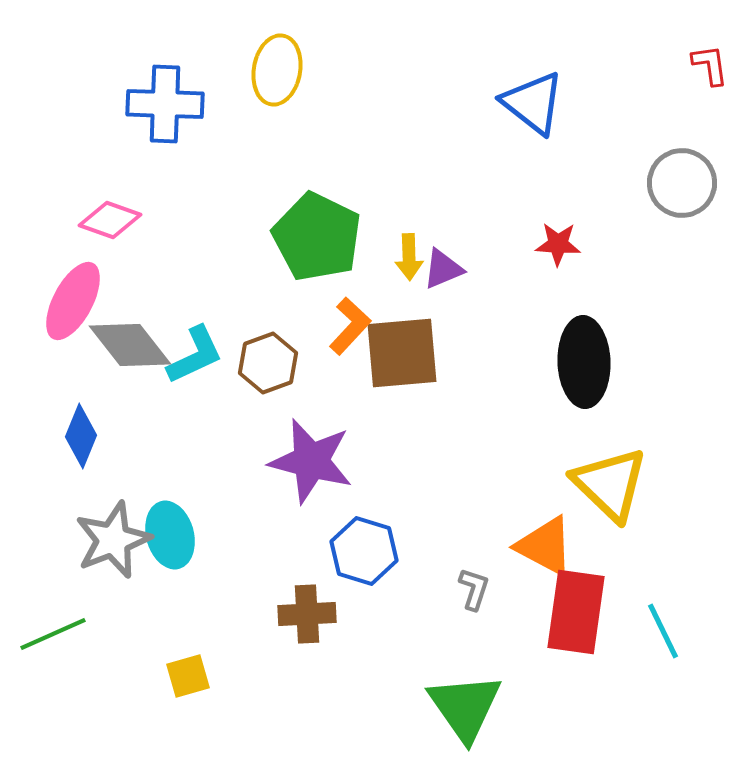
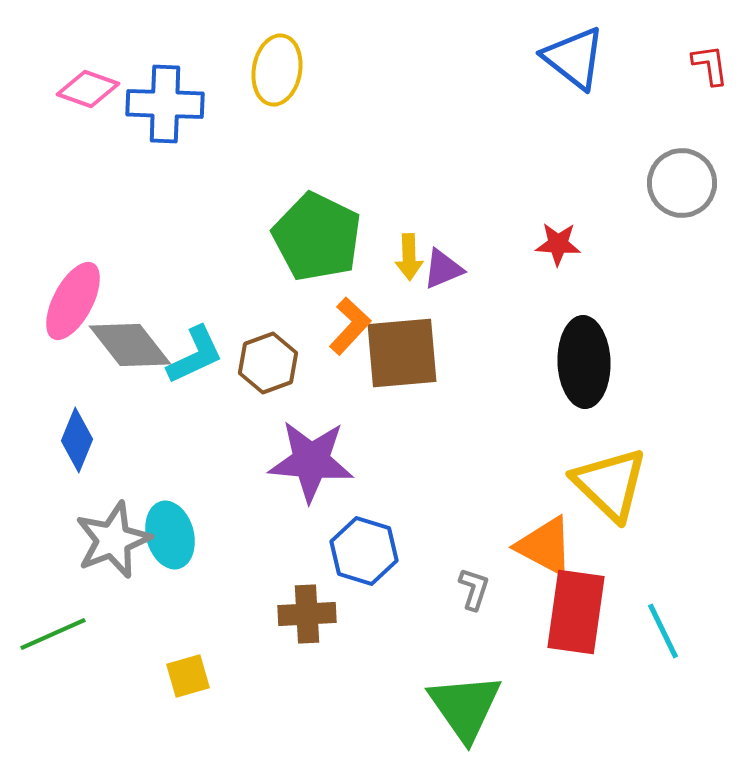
blue triangle: moved 41 px right, 45 px up
pink diamond: moved 22 px left, 131 px up
blue diamond: moved 4 px left, 4 px down
purple star: rotated 10 degrees counterclockwise
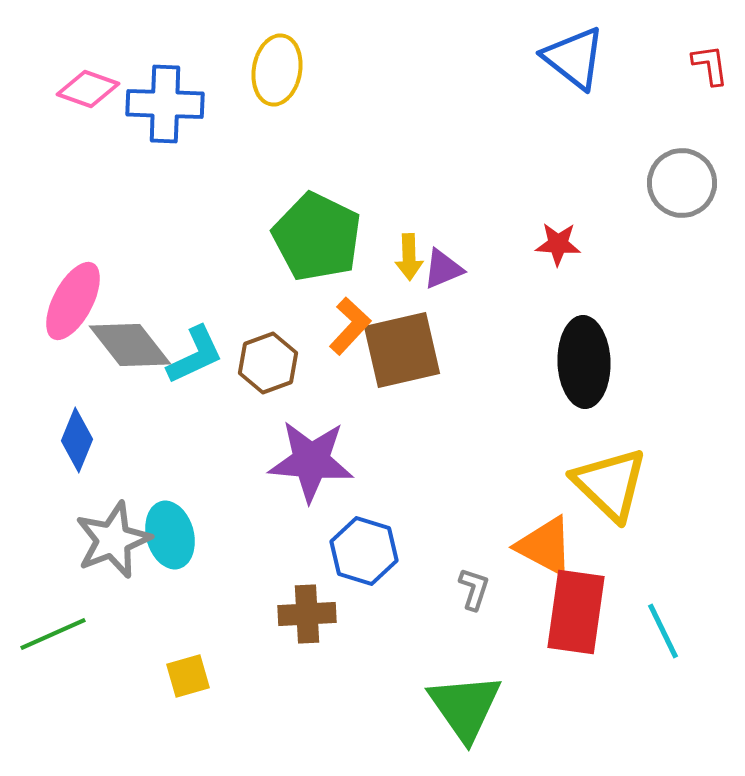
brown square: moved 3 px up; rotated 8 degrees counterclockwise
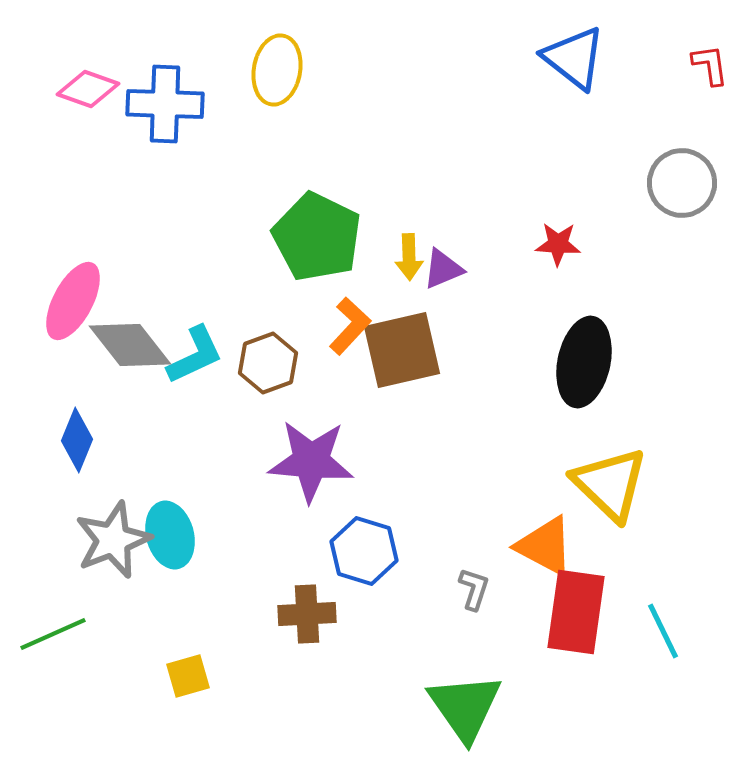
black ellipse: rotated 14 degrees clockwise
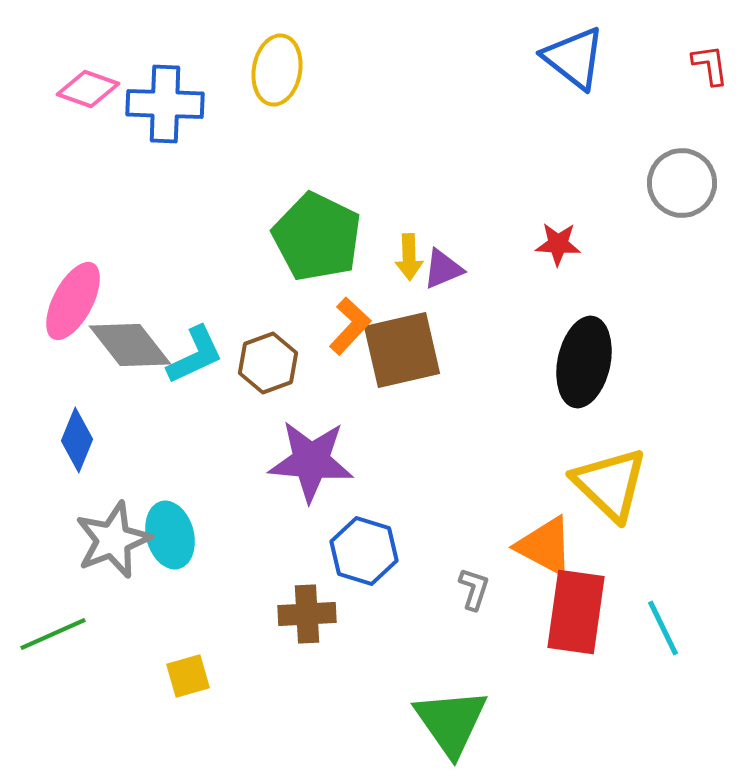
cyan line: moved 3 px up
green triangle: moved 14 px left, 15 px down
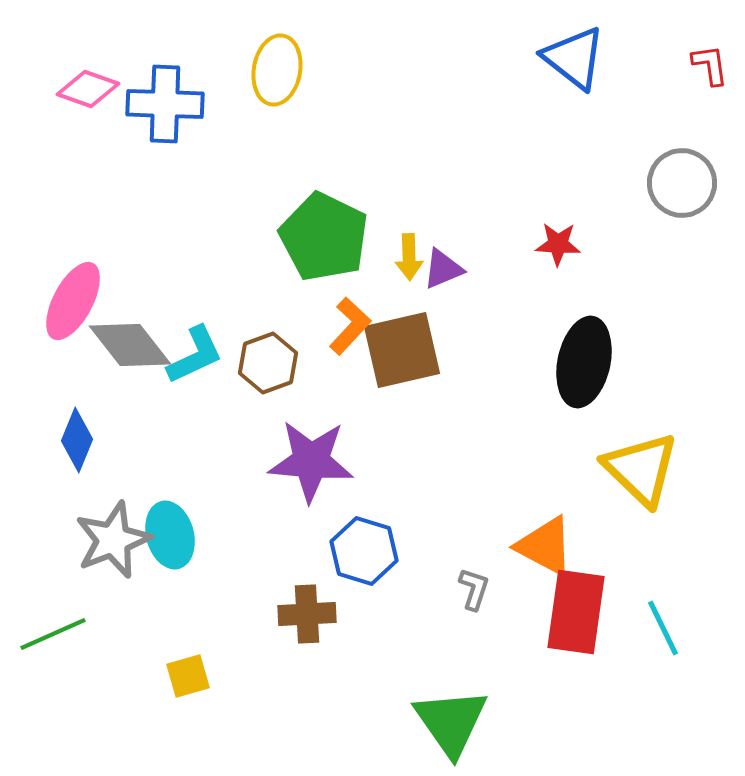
green pentagon: moved 7 px right
yellow triangle: moved 31 px right, 15 px up
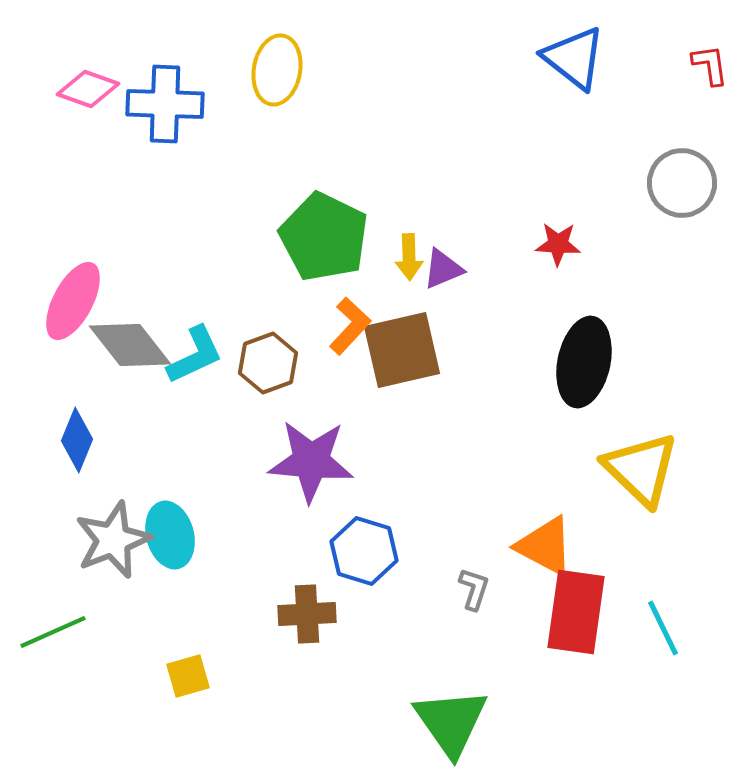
green line: moved 2 px up
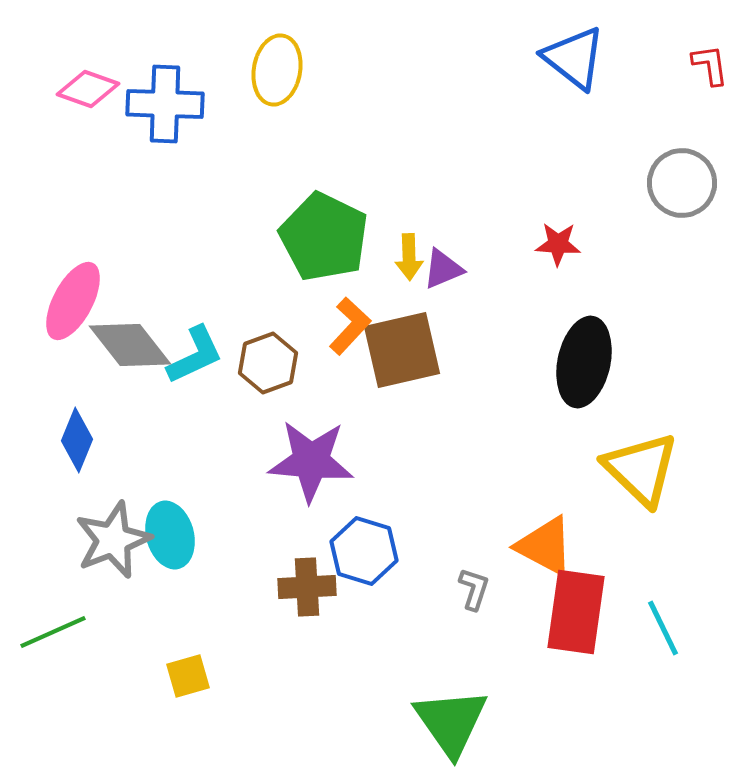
brown cross: moved 27 px up
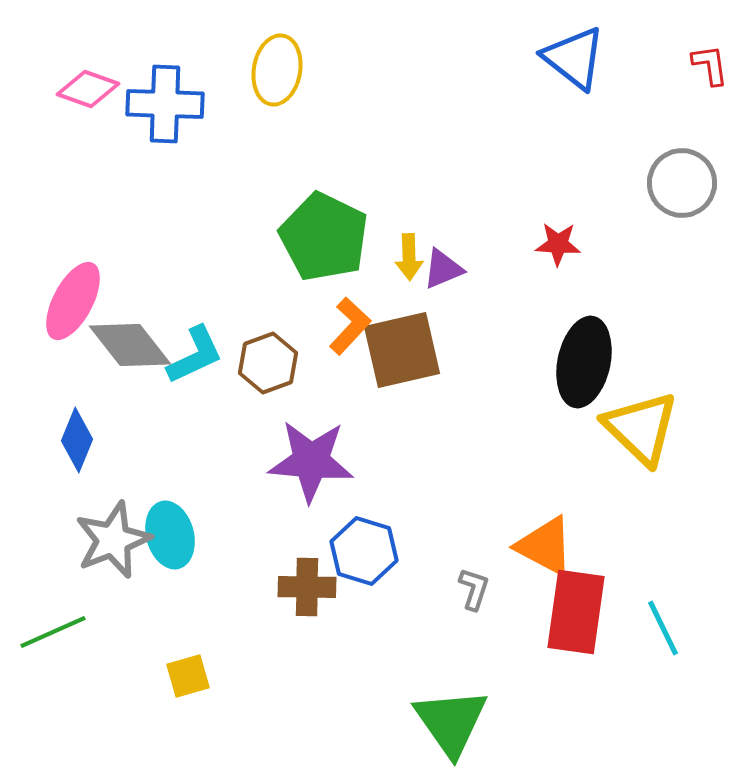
yellow triangle: moved 41 px up
brown cross: rotated 4 degrees clockwise
